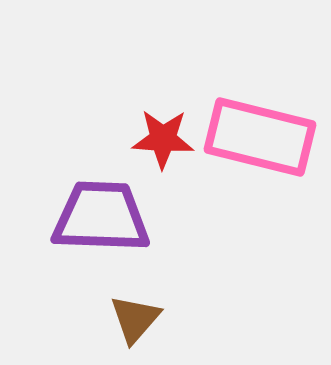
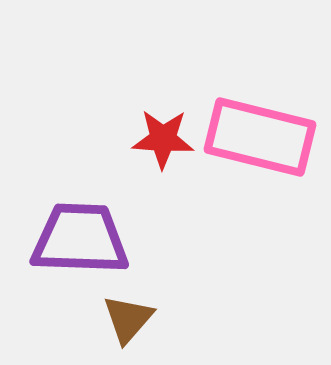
purple trapezoid: moved 21 px left, 22 px down
brown triangle: moved 7 px left
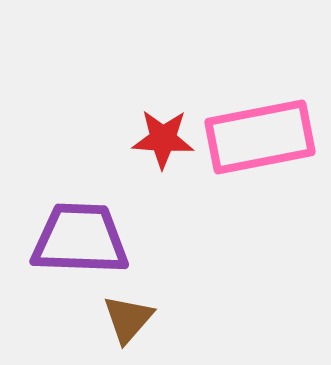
pink rectangle: rotated 25 degrees counterclockwise
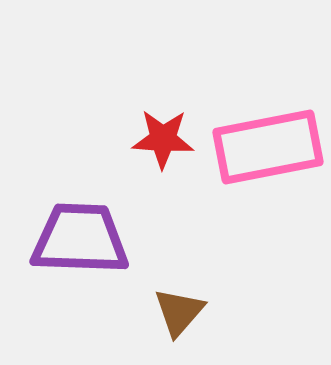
pink rectangle: moved 8 px right, 10 px down
brown triangle: moved 51 px right, 7 px up
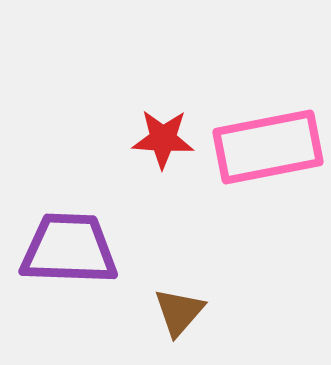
purple trapezoid: moved 11 px left, 10 px down
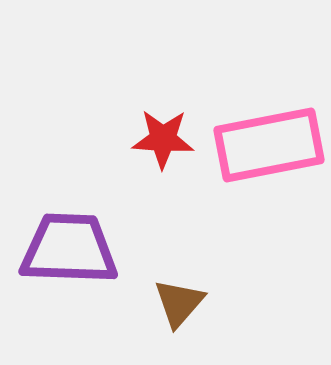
pink rectangle: moved 1 px right, 2 px up
brown triangle: moved 9 px up
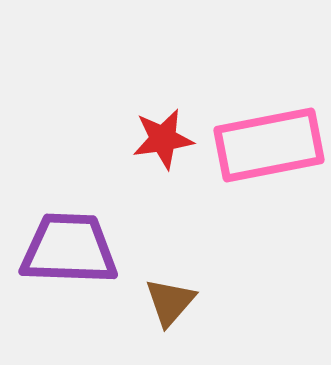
red star: rotated 12 degrees counterclockwise
brown triangle: moved 9 px left, 1 px up
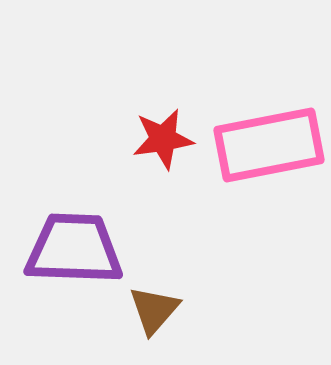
purple trapezoid: moved 5 px right
brown triangle: moved 16 px left, 8 px down
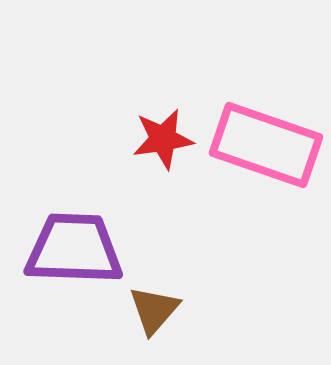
pink rectangle: moved 3 px left; rotated 30 degrees clockwise
